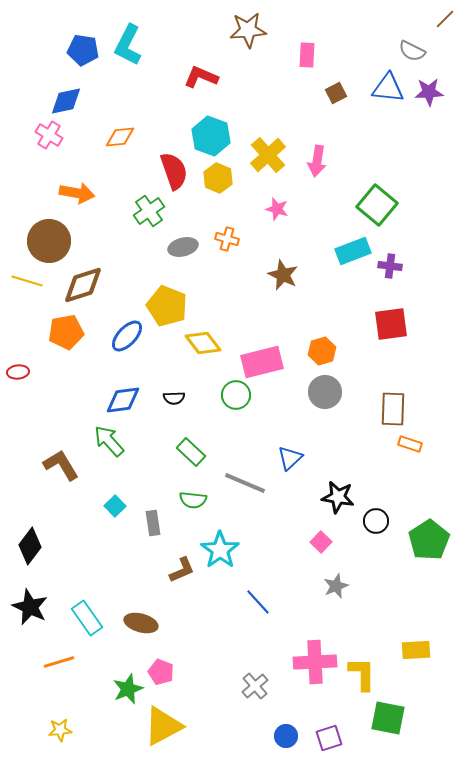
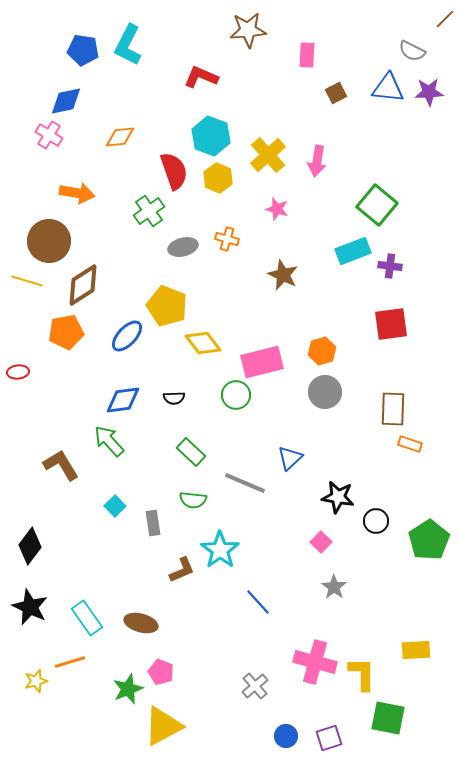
brown diamond at (83, 285): rotated 15 degrees counterclockwise
gray star at (336, 586): moved 2 px left, 1 px down; rotated 15 degrees counterclockwise
orange line at (59, 662): moved 11 px right
pink cross at (315, 662): rotated 18 degrees clockwise
yellow star at (60, 730): moved 24 px left, 49 px up; rotated 10 degrees counterclockwise
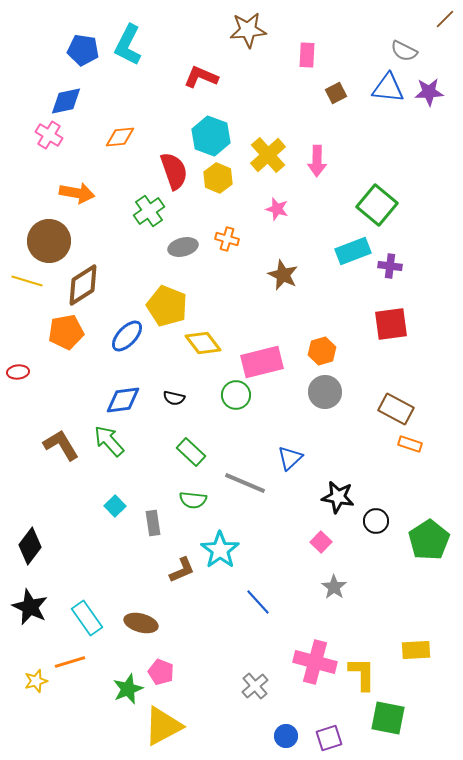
gray semicircle at (412, 51): moved 8 px left
pink arrow at (317, 161): rotated 8 degrees counterclockwise
black semicircle at (174, 398): rotated 15 degrees clockwise
brown rectangle at (393, 409): moved 3 px right; rotated 64 degrees counterclockwise
brown L-shape at (61, 465): moved 20 px up
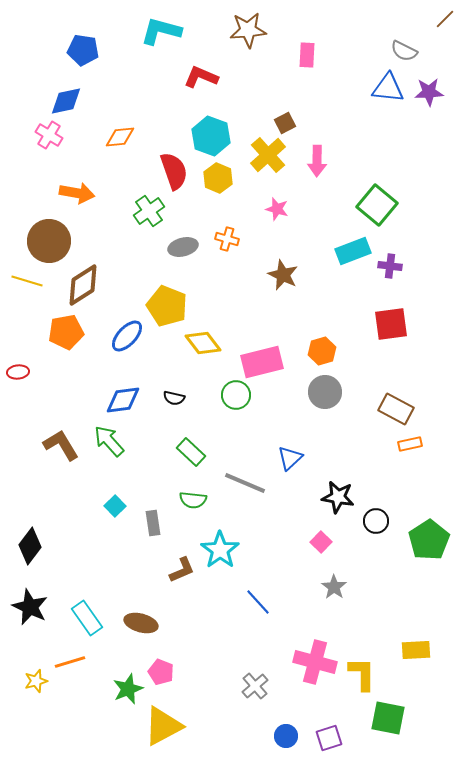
cyan L-shape at (128, 45): moved 33 px right, 14 px up; rotated 78 degrees clockwise
brown square at (336, 93): moved 51 px left, 30 px down
orange rectangle at (410, 444): rotated 30 degrees counterclockwise
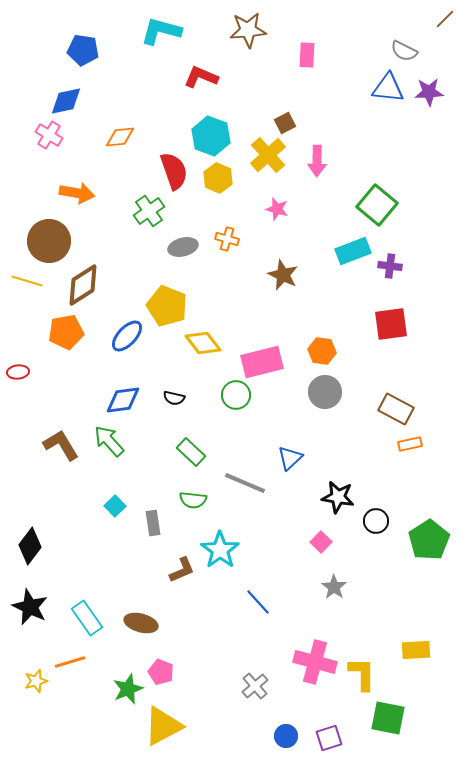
orange hexagon at (322, 351): rotated 24 degrees clockwise
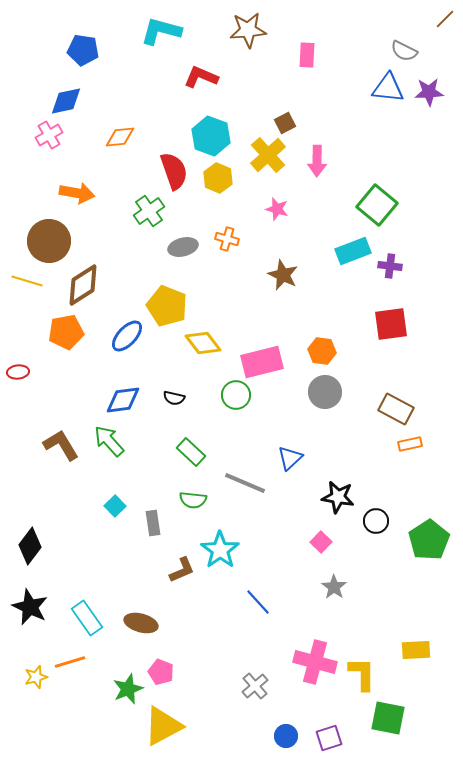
pink cross at (49, 135): rotated 28 degrees clockwise
yellow star at (36, 681): moved 4 px up
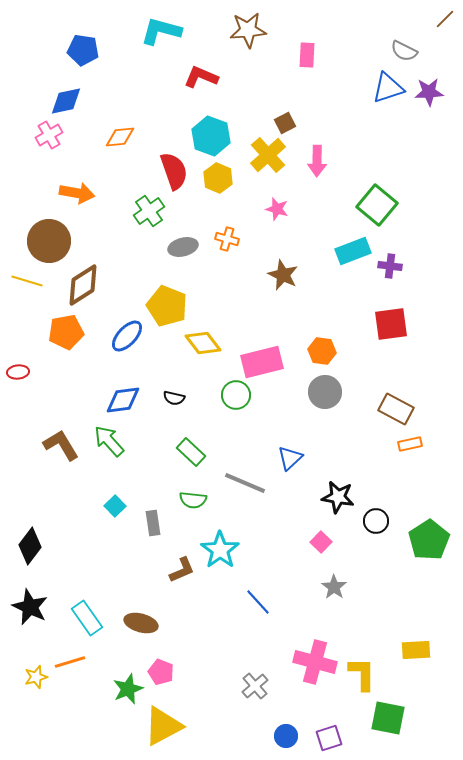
blue triangle at (388, 88): rotated 24 degrees counterclockwise
